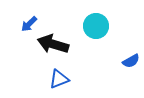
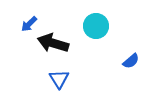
black arrow: moved 1 px up
blue semicircle: rotated 12 degrees counterclockwise
blue triangle: rotated 40 degrees counterclockwise
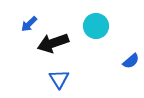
black arrow: rotated 36 degrees counterclockwise
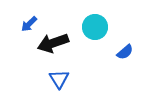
cyan circle: moved 1 px left, 1 px down
blue semicircle: moved 6 px left, 9 px up
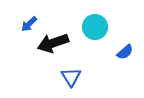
blue triangle: moved 12 px right, 2 px up
